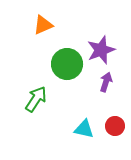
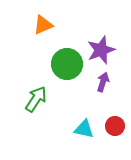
purple arrow: moved 3 px left
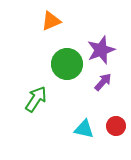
orange triangle: moved 8 px right, 4 px up
purple arrow: rotated 24 degrees clockwise
red circle: moved 1 px right
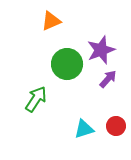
purple arrow: moved 5 px right, 3 px up
cyan triangle: rotated 30 degrees counterclockwise
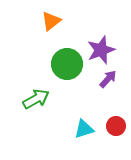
orange triangle: rotated 15 degrees counterclockwise
green arrow: rotated 28 degrees clockwise
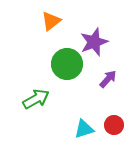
purple star: moved 7 px left, 8 px up
red circle: moved 2 px left, 1 px up
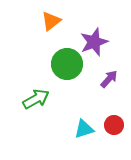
purple arrow: moved 1 px right
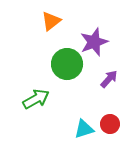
red circle: moved 4 px left, 1 px up
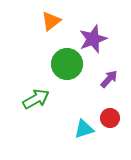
purple star: moved 1 px left, 3 px up
red circle: moved 6 px up
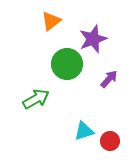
red circle: moved 23 px down
cyan triangle: moved 2 px down
